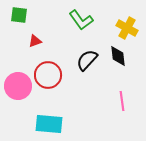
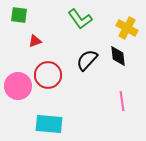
green L-shape: moved 1 px left, 1 px up
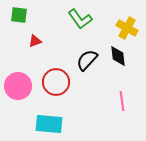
red circle: moved 8 px right, 7 px down
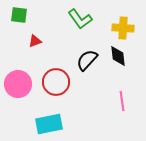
yellow cross: moved 4 px left; rotated 25 degrees counterclockwise
pink circle: moved 2 px up
cyan rectangle: rotated 16 degrees counterclockwise
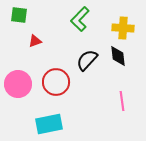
green L-shape: rotated 80 degrees clockwise
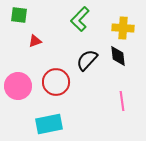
pink circle: moved 2 px down
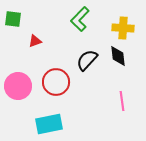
green square: moved 6 px left, 4 px down
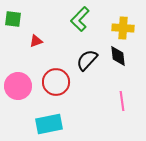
red triangle: moved 1 px right
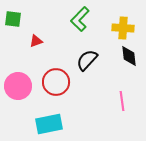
black diamond: moved 11 px right
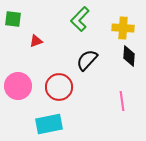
black diamond: rotated 10 degrees clockwise
red circle: moved 3 px right, 5 px down
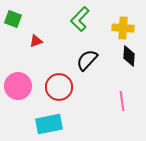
green square: rotated 12 degrees clockwise
